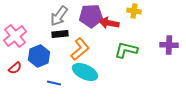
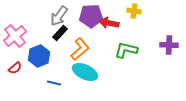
black rectangle: moved 1 px up; rotated 42 degrees counterclockwise
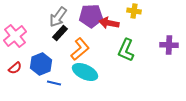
gray arrow: moved 1 px left, 1 px down
green L-shape: rotated 80 degrees counterclockwise
blue hexagon: moved 2 px right, 8 px down
